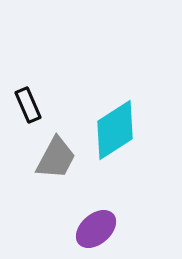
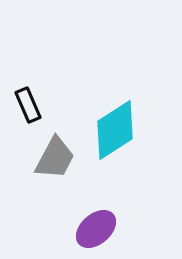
gray trapezoid: moved 1 px left
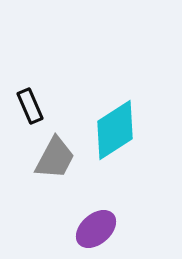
black rectangle: moved 2 px right, 1 px down
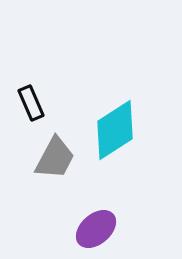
black rectangle: moved 1 px right, 3 px up
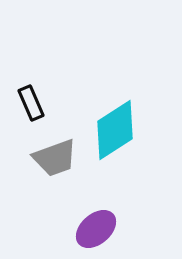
gray trapezoid: rotated 42 degrees clockwise
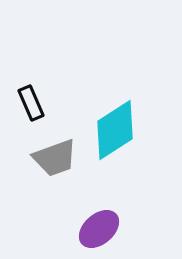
purple ellipse: moved 3 px right
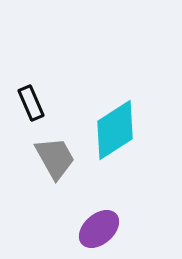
gray trapezoid: rotated 99 degrees counterclockwise
